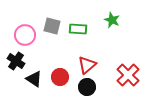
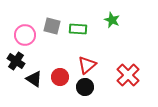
black circle: moved 2 px left
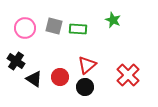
green star: moved 1 px right
gray square: moved 2 px right
pink circle: moved 7 px up
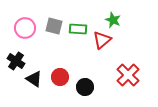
red triangle: moved 15 px right, 25 px up
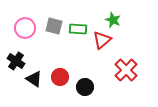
red cross: moved 2 px left, 5 px up
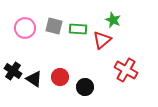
black cross: moved 3 px left, 10 px down
red cross: rotated 15 degrees counterclockwise
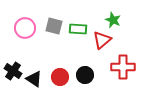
red cross: moved 3 px left, 3 px up; rotated 30 degrees counterclockwise
black circle: moved 12 px up
